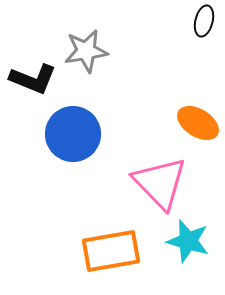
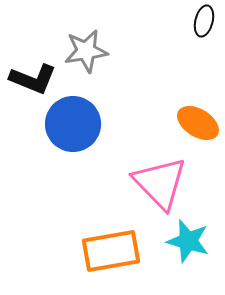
blue circle: moved 10 px up
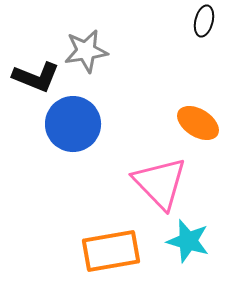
black L-shape: moved 3 px right, 2 px up
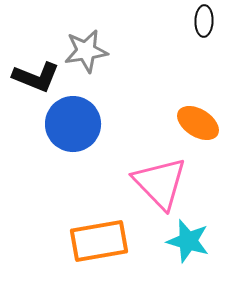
black ellipse: rotated 12 degrees counterclockwise
orange rectangle: moved 12 px left, 10 px up
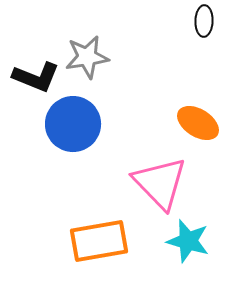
gray star: moved 1 px right, 6 px down
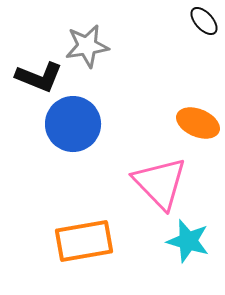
black ellipse: rotated 44 degrees counterclockwise
gray star: moved 11 px up
black L-shape: moved 3 px right
orange ellipse: rotated 9 degrees counterclockwise
orange rectangle: moved 15 px left
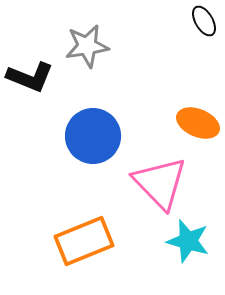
black ellipse: rotated 12 degrees clockwise
black L-shape: moved 9 px left
blue circle: moved 20 px right, 12 px down
orange rectangle: rotated 12 degrees counterclockwise
